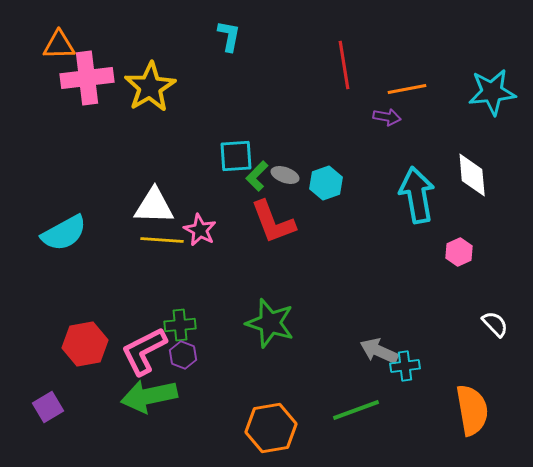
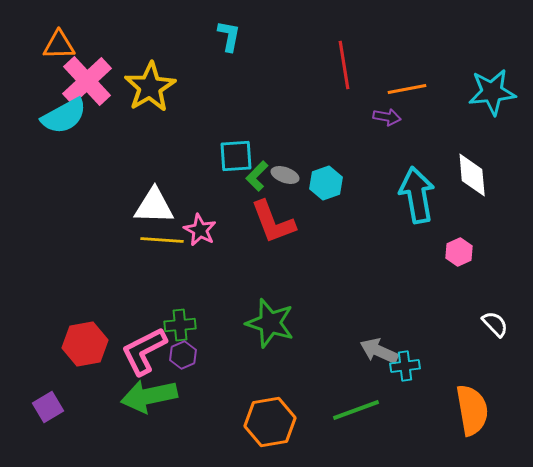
pink cross: moved 3 px down; rotated 36 degrees counterclockwise
cyan semicircle: moved 117 px up
purple hexagon: rotated 16 degrees clockwise
orange hexagon: moved 1 px left, 6 px up
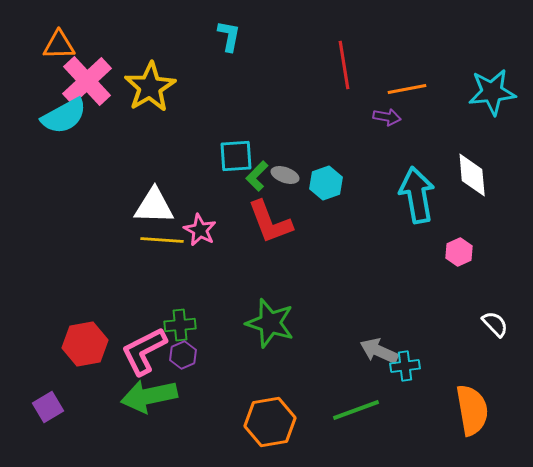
red L-shape: moved 3 px left
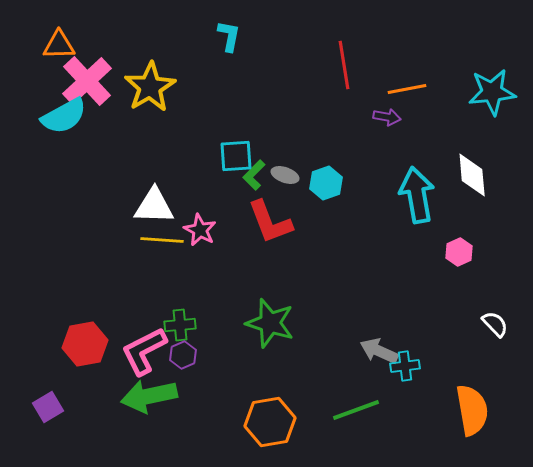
green L-shape: moved 3 px left, 1 px up
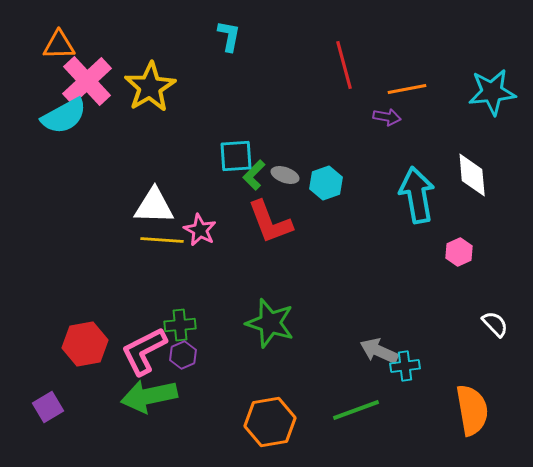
red line: rotated 6 degrees counterclockwise
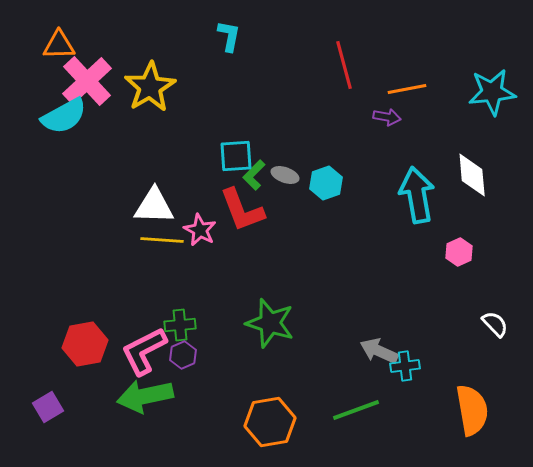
red L-shape: moved 28 px left, 12 px up
green arrow: moved 4 px left
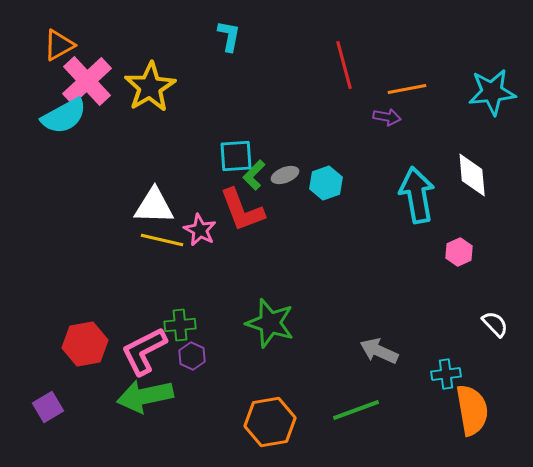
orange triangle: rotated 28 degrees counterclockwise
gray ellipse: rotated 40 degrees counterclockwise
yellow line: rotated 9 degrees clockwise
purple hexagon: moved 9 px right, 1 px down; rotated 12 degrees counterclockwise
cyan cross: moved 41 px right, 8 px down
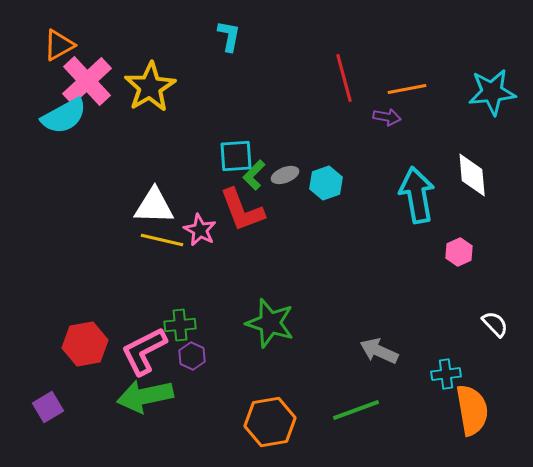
red line: moved 13 px down
